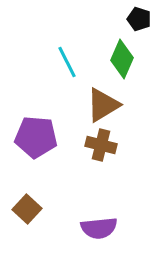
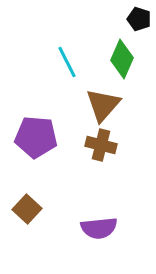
brown triangle: rotated 18 degrees counterclockwise
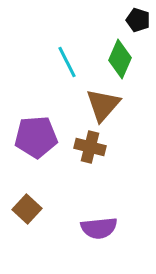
black pentagon: moved 1 px left, 1 px down
green diamond: moved 2 px left
purple pentagon: rotated 9 degrees counterclockwise
brown cross: moved 11 px left, 2 px down
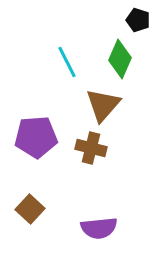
brown cross: moved 1 px right, 1 px down
brown square: moved 3 px right
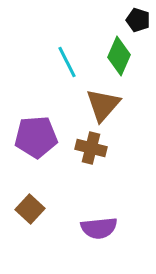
green diamond: moved 1 px left, 3 px up
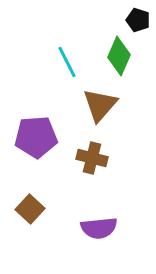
brown triangle: moved 3 px left
brown cross: moved 1 px right, 10 px down
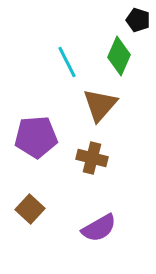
purple semicircle: rotated 24 degrees counterclockwise
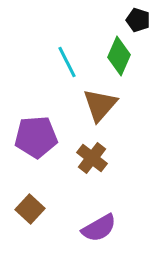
brown cross: rotated 24 degrees clockwise
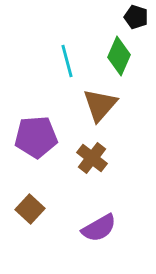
black pentagon: moved 2 px left, 3 px up
cyan line: moved 1 px up; rotated 12 degrees clockwise
